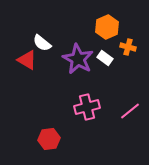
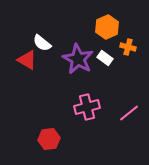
pink line: moved 1 px left, 2 px down
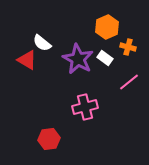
pink cross: moved 2 px left
pink line: moved 31 px up
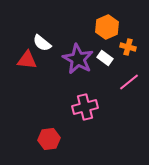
red triangle: rotated 25 degrees counterclockwise
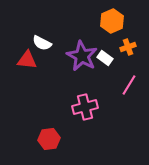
orange hexagon: moved 5 px right, 6 px up
white semicircle: rotated 12 degrees counterclockwise
orange cross: rotated 35 degrees counterclockwise
purple star: moved 4 px right, 3 px up
pink line: moved 3 px down; rotated 20 degrees counterclockwise
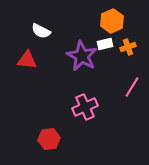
white semicircle: moved 1 px left, 12 px up
white rectangle: moved 14 px up; rotated 49 degrees counterclockwise
pink line: moved 3 px right, 2 px down
pink cross: rotated 10 degrees counterclockwise
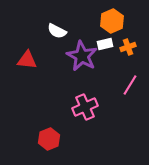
white semicircle: moved 16 px right
pink line: moved 2 px left, 2 px up
red hexagon: rotated 15 degrees counterclockwise
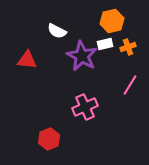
orange hexagon: rotated 10 degrees clockwise
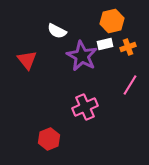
red triangle: rotated 45 degrees clockwise
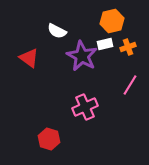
red triangle: moved 2 px right, 2 px up; rotated 15 degrees counterclockwise
red hexagon: rotated 20 degrees counterclockwise
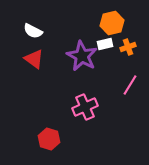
orange hexagon: moved 2 px down
white semicircle: moved 24 px left
red triangle: moved 5 px right, 1 px down
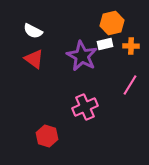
orange cross: moved 3 px right, 1 px up; rotated 21 degrees clockwise
red hexagon: moved 2 px left, 3 px up
